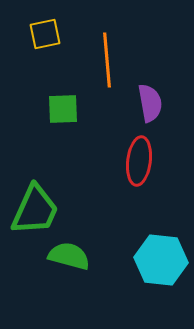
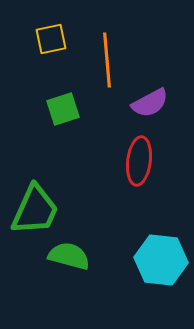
yellow square: moved 6 px right, 5 px down
purple semicircle: rotated 72 degrees clockwise
green square: rotated 16 degrees counterclockwise
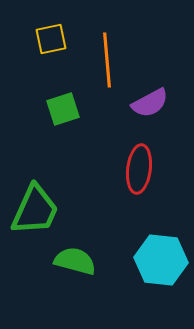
red ellipse: moved 8 px down
green semicircle: moved 6 px right, 5 px down
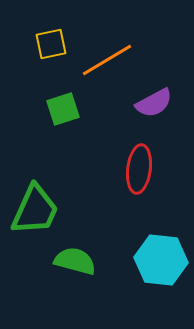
yellow square: moved 5 px down
orange line: rotated 64 degrees clockwise
purple semicircle: moved 4 px right
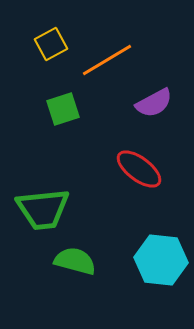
yellow square: rotated 16 degrees counterclockwise
red ellipse: rotated 60 degrees counterclockwise
green trapezoid: moved 8 px right, 1 px up; rotated 60 degrees clockwise
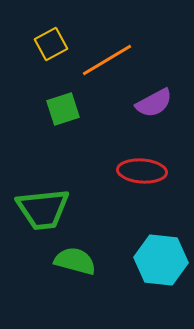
red ellipse: moved 3 px right, 2 px down; rotated 33 degrees counterclockwise
